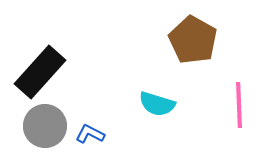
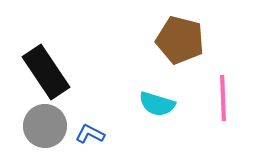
brown pentagon: moved 13 px left; rotated 15 degrees counterclockwise
black rectangle: moved 6 px right; rotated 76 degrees counterclockwise
pink line: moved 16 px left, 7 px up
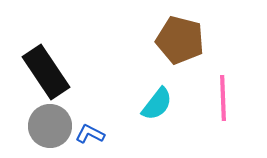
cyan semicircle: rotated 69 degrees counterclockwise
gray circle: moved 5 px right
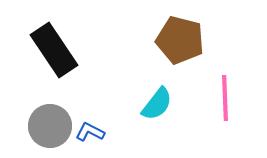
black rectangle: moved 8 px right, 22 px up
pink line: moved 2 px right
blue L-shape: moved 2 px up
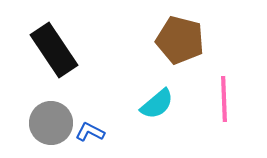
pink line: moved 1 px left, 1 px down
cyan semicircle: rotated 12 degrees clockwise
gray circle: moved 1 px right, 3 px up
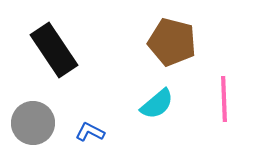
brown pentagon: moved 8 px left, 2 px down
gray circle: moved 18 px left
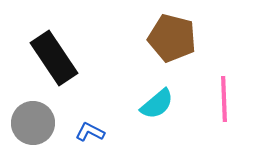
brown pentagon: moved 4 px up
black rectangle: moved 8 px down
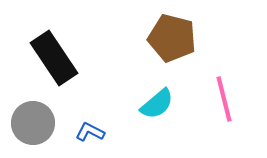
pink line: rotated 12 degrees counterclockwise
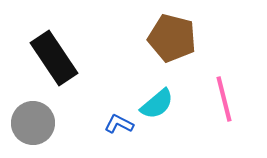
blue L-shape: moved 29 px right, 8 px up
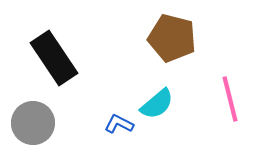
pink line: moved 6 px right
